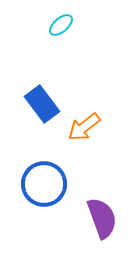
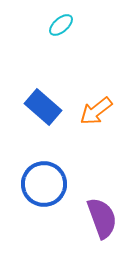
blue rectangle: moved 1 px right, 3 px down; rotated 12 degrees counterclockwise
orange arrow: moved 12 px right, 16 px up
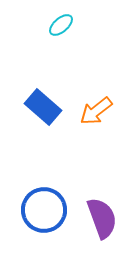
blue circle: moved 26 px down
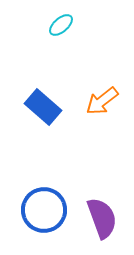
orange arrow: moved 6 px right, 10 px up
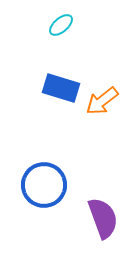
blue rectangle: moved 18 px right, 19 px up; rotated 24 degrees counterclockwise
blue circle: moved 25 px up
purple semicircle: moved 1 px right
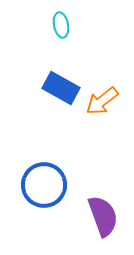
cyan ellipse: rotated 60 degrees counterclockwise
blue rectangle: rotated 12 degrees clockwise
purple semicircle: moved 2 px up
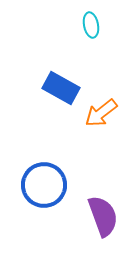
cyan ellipse: moved 30 px right
orange arrow: moved 1 px left, 12 px down
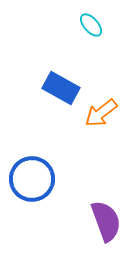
cyan ellipse: rotated 30 degrees counterclockwise
blue circle: moved 12 px left, 6 px up
purple semicircle: moved 3 px right, 5 px down
